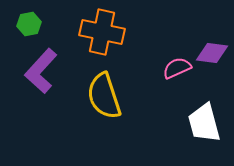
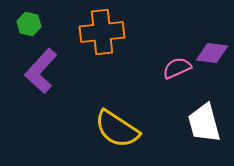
green hexagon: rotated 25 degrees clockwise
orange cross: rotated 18 degrees counterclockwise
yellow semicircle: moved 13 px right, 33 px down; rotated 39 degrees counterclockwise
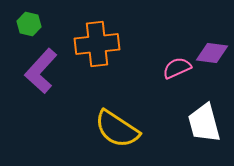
orange cross: moved 5 px left, 12 px down
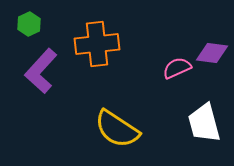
green hexagon: rotated 20 degrees clockwise
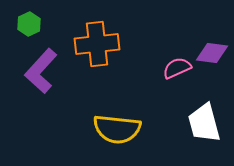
yellow semicircle: rotated 27 degrees counterclockwise
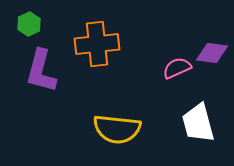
purple L-shape: rotated 27 degrees counterclockwise
white trapezoid: moved 6 px left
